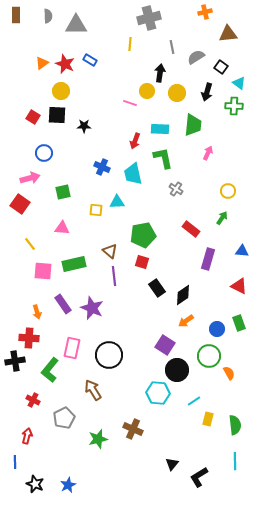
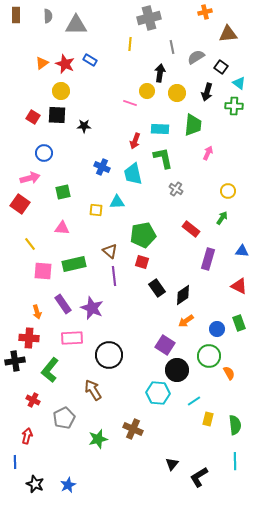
pink rectangle at (72, 348): moved 10 px up; rotated 75 degrees clockwise
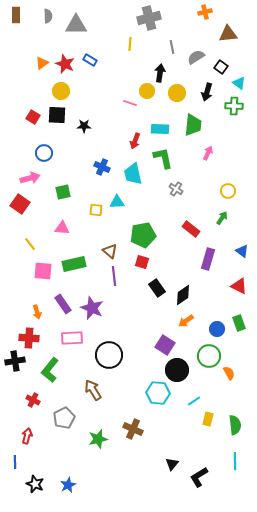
blue triangle at (242, 251): rotated 32 degrees clockwise
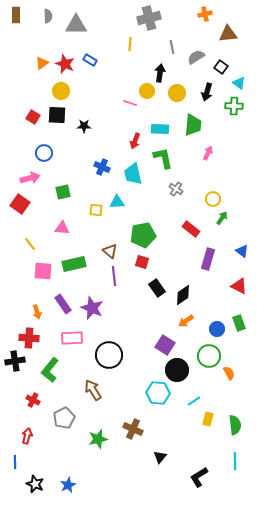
orange cross at (205, 12): moved 2 px down
yellow circle at (228, 191): moved 15 px left, 8 px down
black triangle at (172, 464): moved 12 px left, 7 px up
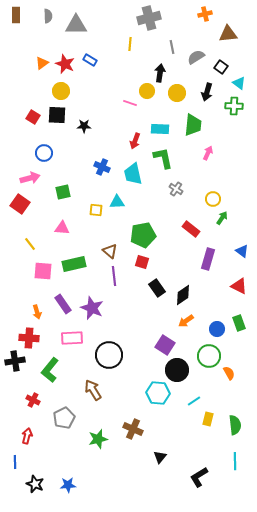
blue star at (68, 485): rotated 21 degrees clockwise
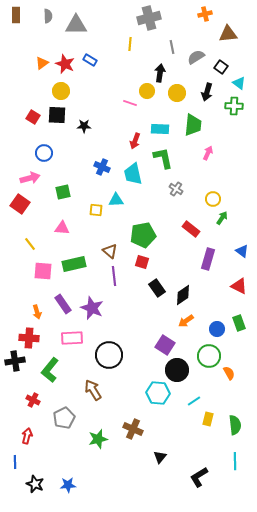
cyan triangle at (117, 202): moved 1 px left, 2 px up
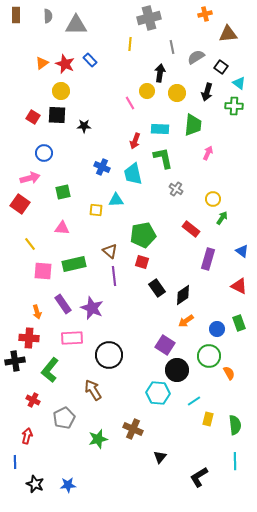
blue rectangle at (90, 60): rotated 16 degrees clockwise
pink line at (130, 103): rotated 40 degrees clockwise
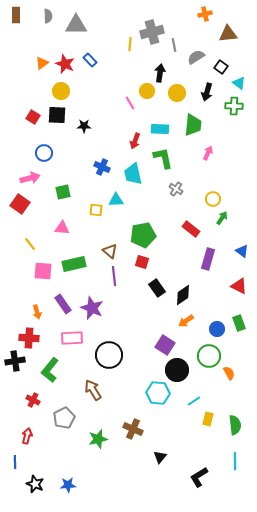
gray cross at (149, 18): moved 3 px right, 14 px down
gray line at (172, 47): moved 2 px right, 2 px up
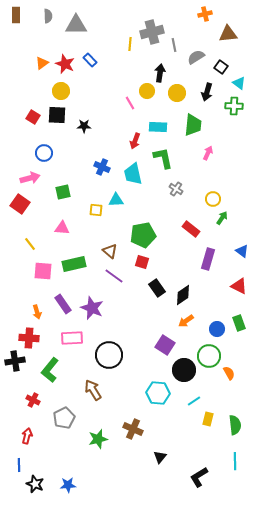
cyan rectangle at (160, 129): moved 2 px left, 2 px up
purple line at (114, 276): rotated 48 degrees counterclockwise
black circle at (177, 370): moved 7 px right
blue line at (15, 462): moved 4 px right, 3 px down
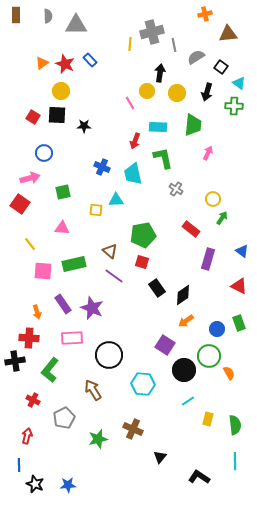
cyan hexagon at (158, 393): moved 15 px left, 9 px up
cyan line at (194, 401): moved 6 px left
black L-shape at (199, 477): rotated 65 degrees clockwise
